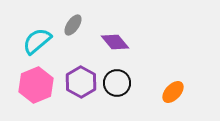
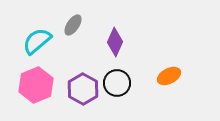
purple diamond: rotated 64 degrees clockwise
purple hexagon: moved 2 px right, 7 px down
orange ellipse: moved 4 px left, 16 px up; rotated 20 degrees clockwise
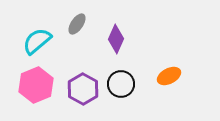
gray ellipse: moved 4 px right, 1 px up
purple diamond: moved 1 px right, 3 px up
black circle: moved 4 px right, 1 px down
